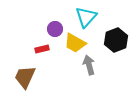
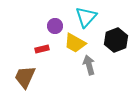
purple circle: moved 3 px up
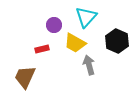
purple circle: moved 1 px left, 1 px up
black hexagon: moved 1 px right, 1 px down; rotated 15 degrees counterclockwise
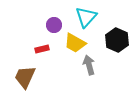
black hexagon: moved 1 px up
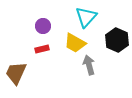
purple circle: moved 11 px left, 1 px down
brown trapezoid: moved 9 px left, 4 px up
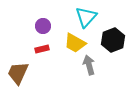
black hexagon: moved 4 px left; rotated 15 degrees clockwise
brown trapezoid: moved 2 px right
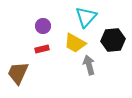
black hexagon: rotated 15 degrees clockwise
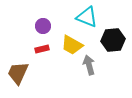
cyan triangle: moved 1 px right; rotated 50 degrees counterclockwise
yellow trapezoid: moved 3 px left, 2 px down
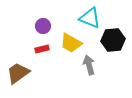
cyan triangle: moved 3 px right, 1 px down
yellow trapezoid: moved 1 px left, 2 px up
brown trapezoid: rotated 30 degrees clockwise
